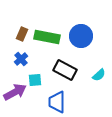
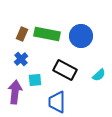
green rectangle: moved 3 px up
purple arrow: rotated 55 degrees counterclockwise
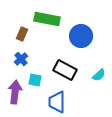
green rectangle: moved 15 px up
cyan square: rotated 16 degrees clockwise
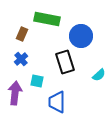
black rectangle: moved 8 px up; rotated 45 degrees clockwise
cyan square: moved 2 px right, 1 px down
purple arrow: moved 1 px down
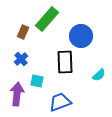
green rectangle: rotated 60 degrees counterclockwise
brown rectangle: moved 1 px right, 2 px up
black rectangle: rotated 15 degrees clockwise
purple arrow: moved 2 px right, 1 px down
blue trapezoid: moved 3 px right; rotated 70 degrees clockwise
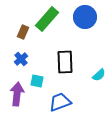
blue circle: moved 4 px right, 19 px up
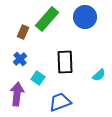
blue cross: moved 1 px left
cyan square: moved 1 px right, 3 px up; rotated 24 degrees clockwise
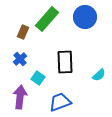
purple arrow: moved 3 px right, 3 px down
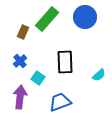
blue cross: moved 2 px down
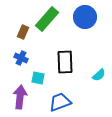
blue cross: moved 1 px right, 3 px up; rotated 24 degrees counterclockwise
cyan square: rotated 24 degrees counterclockwise
